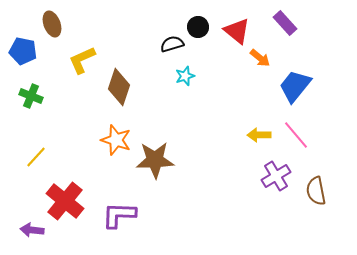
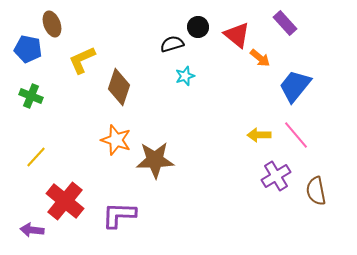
red triangle: moved 4 px down
blue pentagon: moved 5 px right, 2 px up
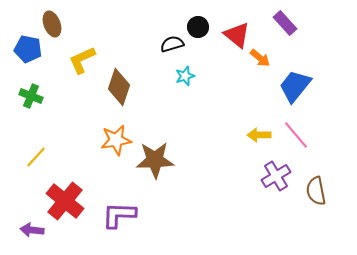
orange star: rotated 28 degrees counterclockwise
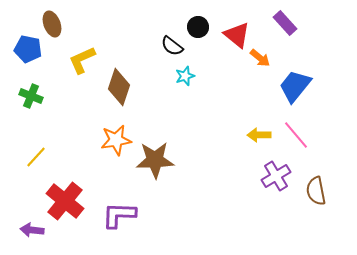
black semicircle: moved 2 px down; rotated 125 degrees counterclockwise
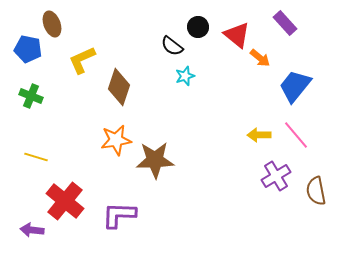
yellow line: rotated 65 degrees clockwise
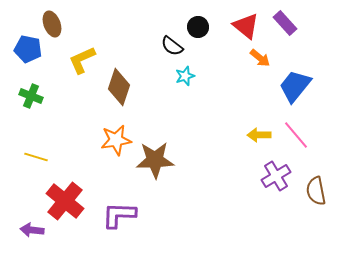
red triangle: moved 9 px right, 9 px up
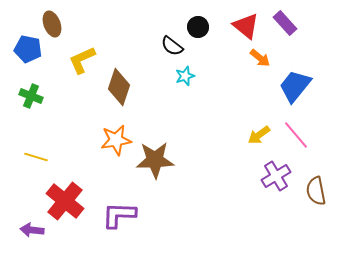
yellow arrow: rotated 35 degrees counterclockwise
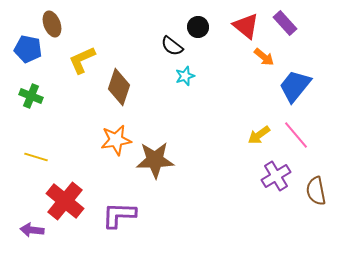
orange arrow: moved 4 px right, 1 px up
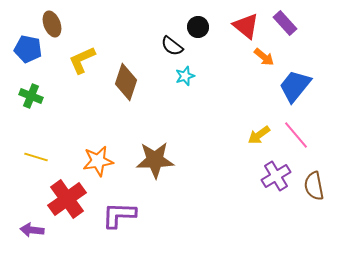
brown diamond: moved 7 px right, 5 px up
orange star: moved 18 px left, 21 px down
brown semicircle: moved 2 px left, 5 px up
red cross: moved 2 px right, 2 px up; rotated 15 degrees clockwise
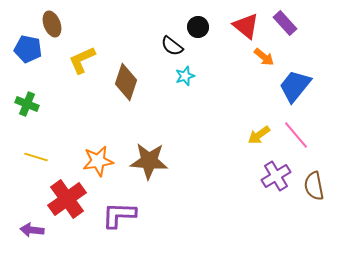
green cross: moved 4 px left, 8 px down
brown star: moved 6 px left, 1 px down; rotated 6 degrees clockwise
